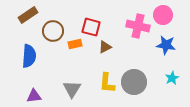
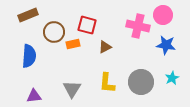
brown rectangle: rotated 12 degrees clockwise
red square: moved 4 px left, 2 px up
brown circle: moved 1 px right, 1 px down
orange rectangle: moved 2 px left
gray circle: moved 7 px right
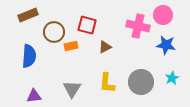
orange rectangle: moved 2 px left, 2 px down
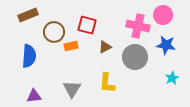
gray circle: moved 6 px left, 25 px up
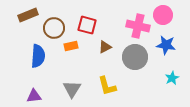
brown circle: moved 4 px up
blue semicircle: moved 9 px right
yellow L-shape: moved 3 px down; rotated 20 degrees counterclockwise
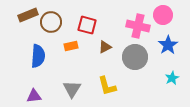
brown circle: moved 3 px left, 6 px up
blue star: moved 2 px right; rotated 30 degrees clockwise
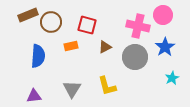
blue star: moved 3 px left, 2 px down
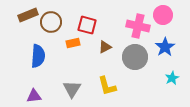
orange rectangle: moved 2 px right, 3 px up
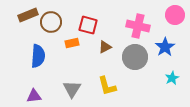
pink circle: moved 12 px right
red square: moved 1 px right
orange rectangle: moved 1 px left
